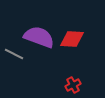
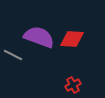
gray line: moved 1 px left, 1 px down
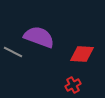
red diamond: moved 10 px right, 15 px down
gray line: moved 3 px up
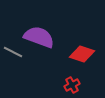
red diamond: rotated 15 degrees clockwise
red cross: moved 1 px left
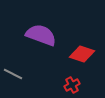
purple semicircle: moved 2 px right, 2 px up
gray line: moved 22 px down
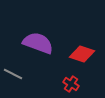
purple semicircle: moved 3 px left, 8 px down
red cross: moved 1 px left, 1 px up; rotated 28 degrees counterclockwise
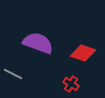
red diamond: moved 1 px right, 1 px up
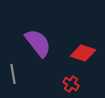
purple semicircle: rotated 32 degrees clockwise
gray line: rotated 54 degrees clockwise
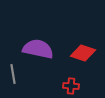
purple semicircle: moved 6 px down; rotated 40 degrees counterclockwise
red cross: moved 2 px down; rotated 28 degrees counterclockwise
